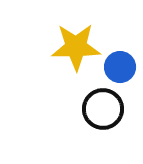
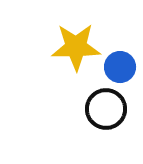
black circle: moved 3 px right
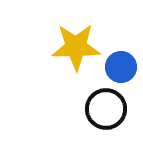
blue circle: moved 1 px right
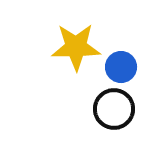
black circle: moved 8 px right
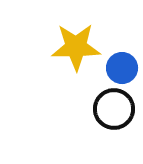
blue circle: moved 1 px right, 1 px down
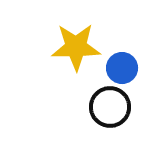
black circle: moved 4 px left, 2 px up
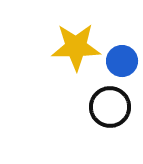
blue circle: moved 7 px up
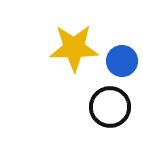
yellow star: moved 2 px left, 1 px down
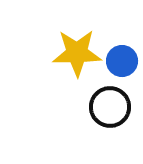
yellow star: moved 3 px right, 5 px down
